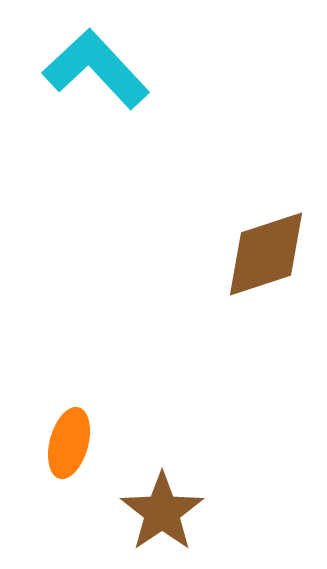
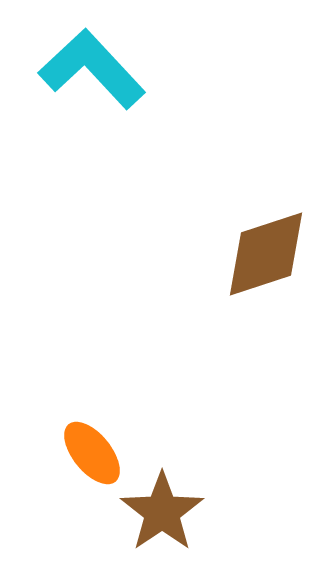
cyan L-shape: moved 4 px left
orange ellipse: moved 23 px right, 10 px down; rotated 54 degrees counterclockwise
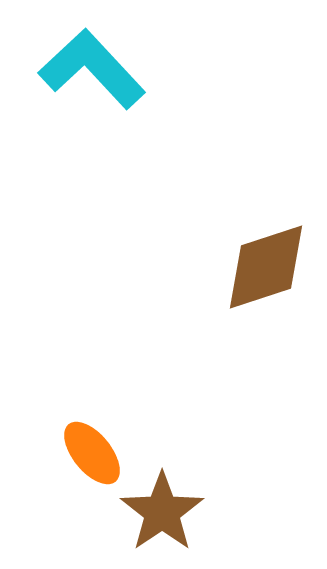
brown diamond: moved 13 px down
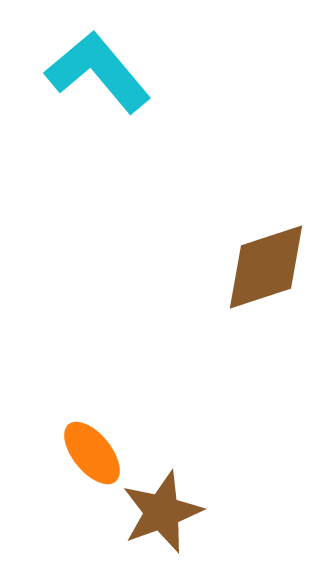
cyan L-shape: moved 6 px right, 3 px down; rotated 3 degrees clockwise
brown star: rotated 14 degrees clockwise
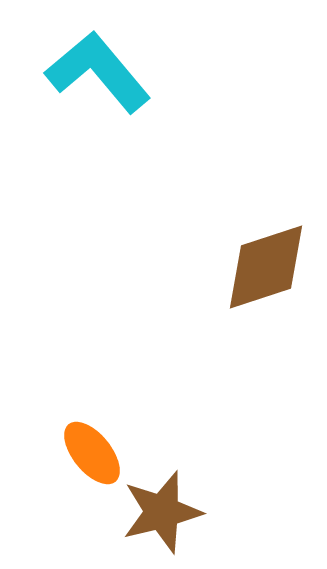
brown star: rotated 6 degrees clockwise
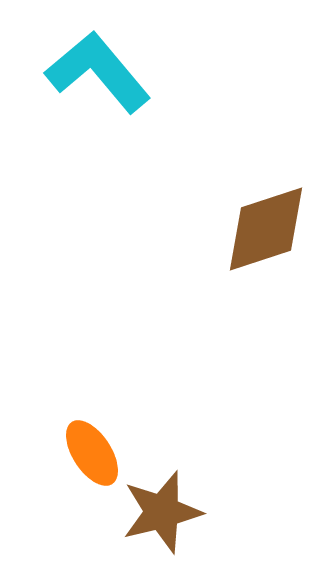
brown diamond: moved 38 px up
orange ellipse: rotated 6 degrees clockwise
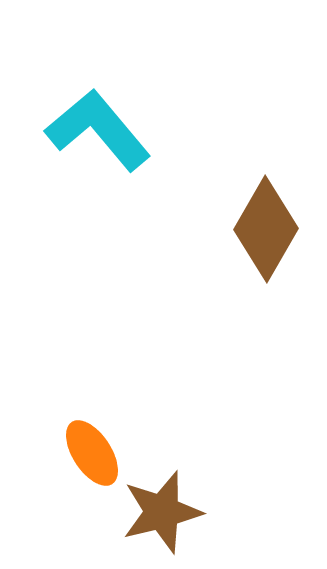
cyan L-shape: moved 58 px down
brown diamond: rotated 42 degrees counterclockwise
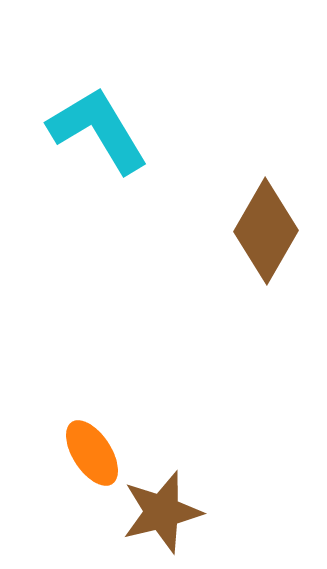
cyan L-shape: rotated 9 degrees clockwise
brown diamond: moved 2 px down
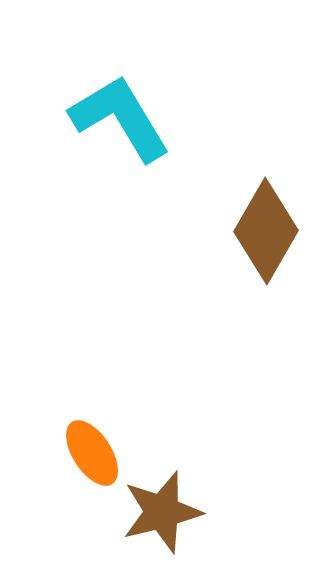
cyan L-shape: moved 22 px right, 12 px up
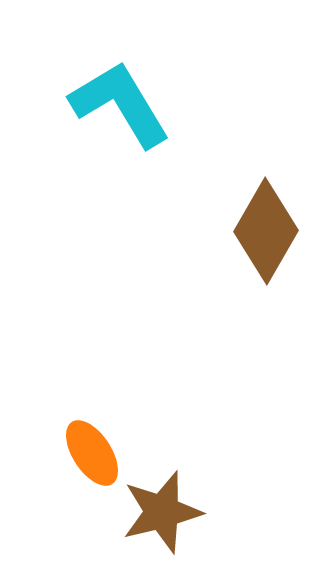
cyan L-shape: moved 14 px up
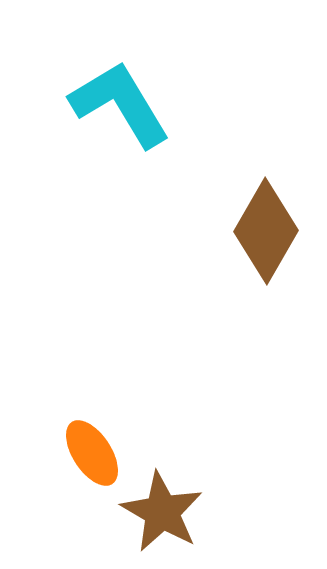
brown star: rotated 28 degrees counterclockwise
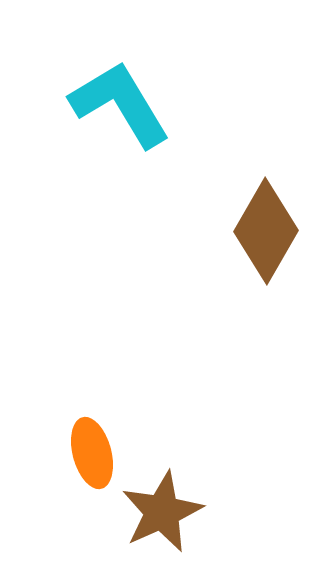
orange ellipse: rotated 18 degrees clockwise
brown star: rotated 18 degrees clockwise
